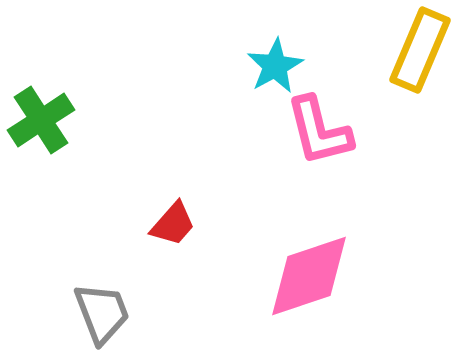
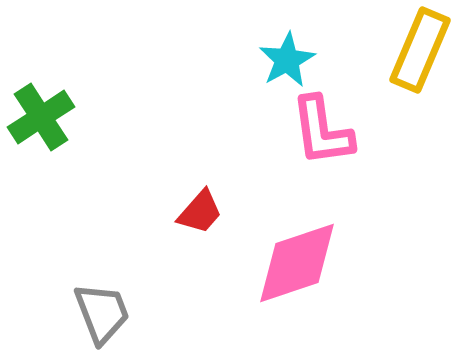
cyan star: moved 12 px right, 6 px up
green cross: moved 3 px up
pink L-shape: moved 3 px right; rotated 6 degrees clockwise
red trapezoid: moved 27 px right, 12 px up
pink diamond: moved 12 px left, 13 px up
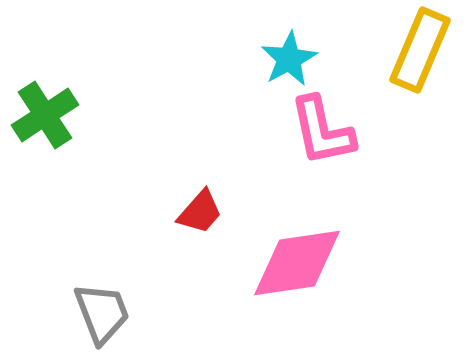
cyan star: moved 2 px right, 1 px up
green cross: moved 4 px right, 2 px up
pink L-shape: rotated 4 degrees counterclockwise
pink diamond: rotated 10 degrees clockwise
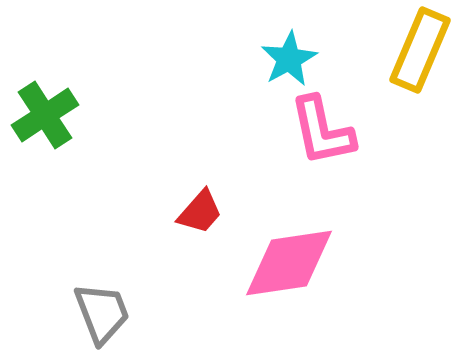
pink diamond: moved 8 px left
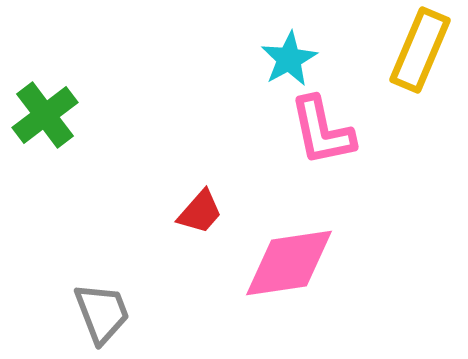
green cross: rotated 4 degrees counterclockwise
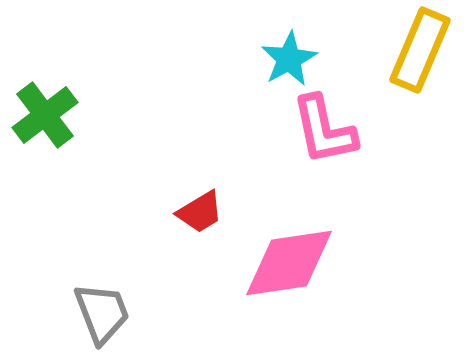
pink L-shape: moved 2 px right, 1 px up
red trapezoid: rotated 18 degrees clockwise
